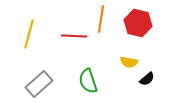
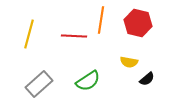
orange line: moved 1 px down
green semicircle: rotated 105 degrees counterclockwise
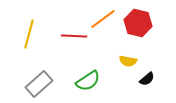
orange line: moved 2 px right, 1 px up; rotated 44 degrees clockwise
yellow semicircle: moved 1 px left, 1 px up
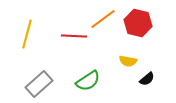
yellow line: moved 2 px left
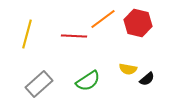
yellow semicircle: moved 8 px down
